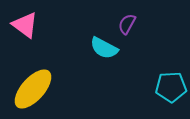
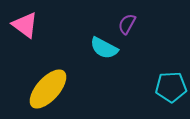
yellow ellipse: moved 15 px right
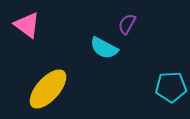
pink triangle: moved 2 px right
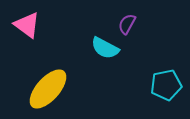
cyan semicircle: moved 1 px right
cyan pentagon: moved 5 px left, 2 px up; rotated 8 degrees counterclockwise
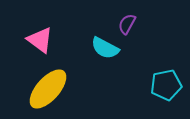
pink triangle: moved 13 px right, 15 px down
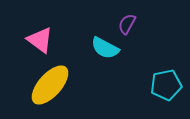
yellow ellipse: moved 2 px right, 4 px up
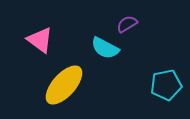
purple semicircle: rotated 30 degrees clockwise
yellow ellipse: moved 14 px right
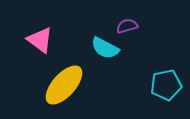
purple semicircle: moved 2 px down; rotated 15 degrees clockwise
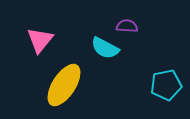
purple semicircle: rotated 20 degrees clockwise
pink triangle: rotated 32 degrees clockwise
yellow ellipse: rotated 9 degrees counterclockwise
